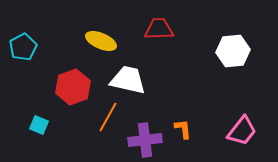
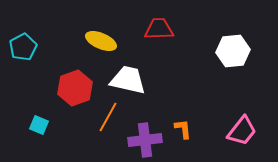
red hexagon: moved 2 px right, 1 px down
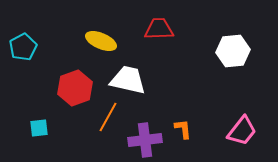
cyan square: moved 3 px down; rotated 30 degrees counterclockwise
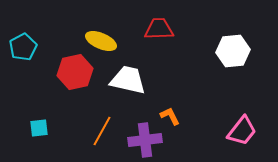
red hexagon: moved 16 px up; rotated 8 degrees clockwise
orange line: moved 6 px left, 14 px down
orange L-shape: moved 13 px left, 13 px up; rotated 20 degrees counterclockwise
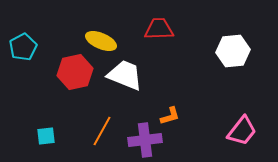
white trapezoid: moved 3 px left, 5 px up; rotated 9 degrees clockwise
orange L-shape: rotated 100 degrees clockwise
cyan square: moved 7 px right, 8 px down
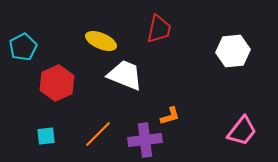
red trapezoid: rotated 104 degrees clockwise
red hexagon: moved 18 px left, 11 px down; rotated 12 degrees counterclockwise
orange line: moved 4 px left, 3 px down; rotated 16 degrees clockwise
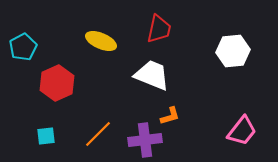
white trapezoid: moved 27 px right
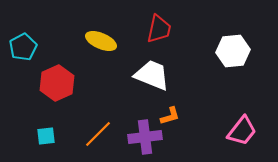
purple cross: moved 3 px up
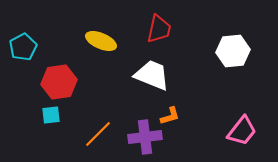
red hexagon: moved 2 px right, 1 px up; rotated 16 degrees clockwise
cyan square: moved 5 px right, 21 px up
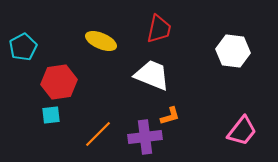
white hexagon: rotated 12 degrees clockwise
